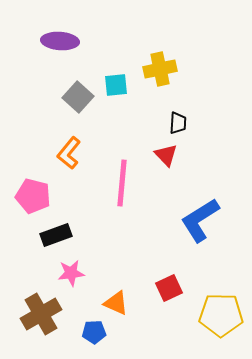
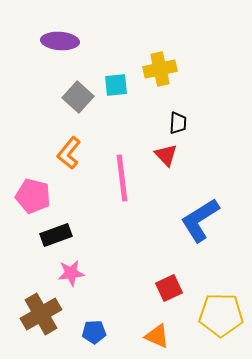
pink line: moved 5 px up; rotated 12 degrees counterclockwise
orange triangle: moved 41 px right, 33 px down
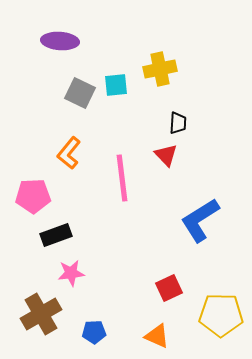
gray square: moved 2 px right, 4 px up; rotated 16 degrees counterclockwise
pink pentagon: rotated 16 degrees counterclockwise
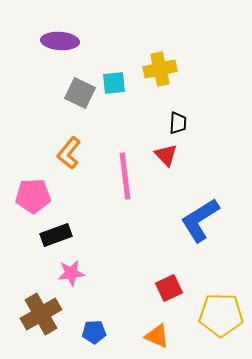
cyan square: moved 2 px left, 2 px up
pink line: moved 3 px right, 2 px up
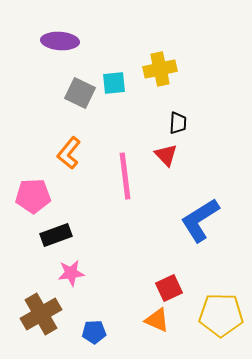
orange triangle: moved 16 px up
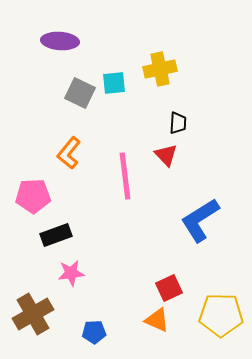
brown cross: moved 8 px left
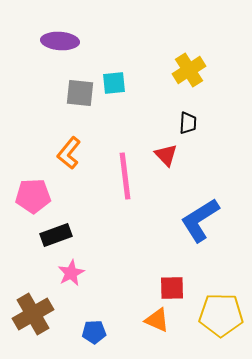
yellow cross: moved 29 px right, 1 px down; rotated 20 degrees counterclockwise
gray square: rotated 20 degrees counterclockwise
black trapezoid: moved 10 px right
pink star: rotated 20 degrees counterclockwise
red square: moved 3 px right; rotated 24 degrees clockwise
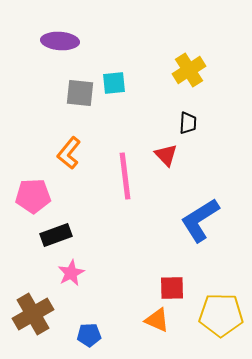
blue pentagon: moved 5 px left, 3 px down
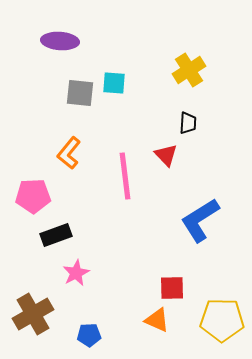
cyan square: rotated 10 degrees clockwise
pink star: moved 5 px right
yellow pentagon: moved 1 px right, 5 px down
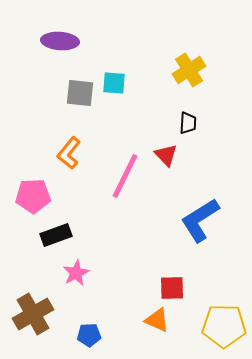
pink line: rotated 33 degrees clockwise
yellow pentagon: moved 2 px right, 6 px down
